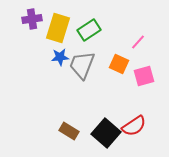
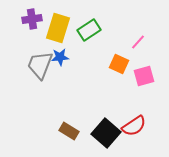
gray trapezoid: moved 42 px left
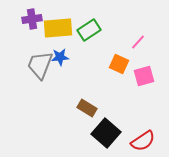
yellow rectangle: rotated 68 degrees clockwise
red semicircle: moved 9 px right, 15 px down
brown rectangle: moved 18 px right, 23 px up
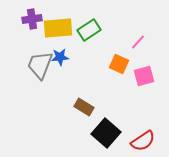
brown rectangle: moved 3 px left, 1 px up
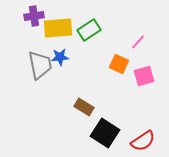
purple cross: moved 2 px right, 3 px up
gray trapezoid: rotated 148 degrees clockwise
black square: moved 1 px left; rotated 8 degrees counterclockwise
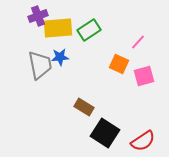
purple cross: moved 4 px right; rotated 12 degrees counterclockwise
